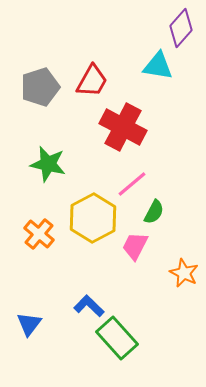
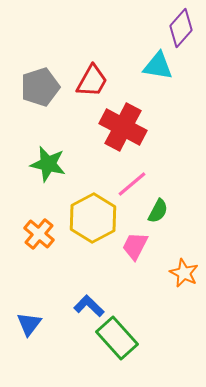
green semicircle: moved 4 px right, 1 px up
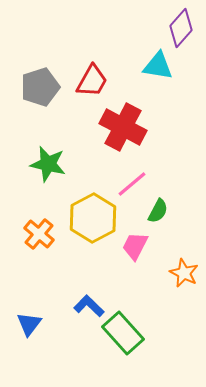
green rectangle: moved 6 px right, 5 px up
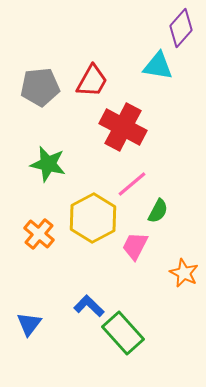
gray pentagon: rotated 12 degrees clockwise
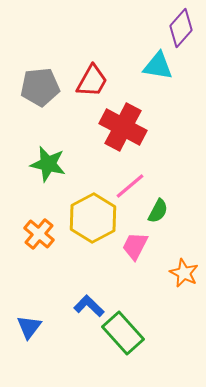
pink line: moved 2 px left, 2 px down
blue triangle: moved 3 px down
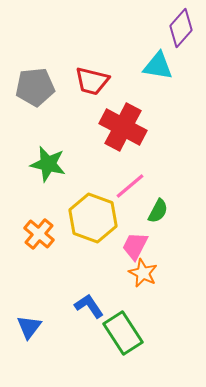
red trapezoid: rotated 75 degrees clockwise
gray pentagon: moved 5 px left
yellow hexagon: rotated 12 degrees counterclockwise
orange star: moved 41 px left
blue L-shape: rotated 12 degrees clockwise
green rectangle: rotated 9 degrees clockwise
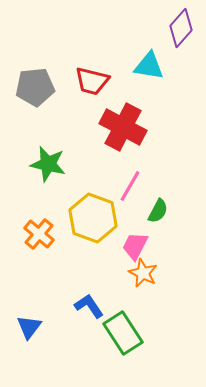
cyan triangle: moved 9 px left
pink line: rotated 20 degrees counterclockwise
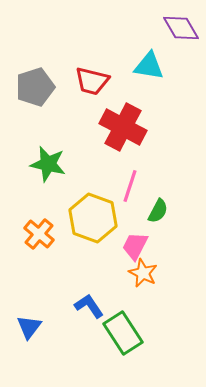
purple diamond: rotated 72 degrees counterclockwise
gray pentagon: rotated 12 degrees counterclockwise
pink line: rotated 12 degrees counterclockwise
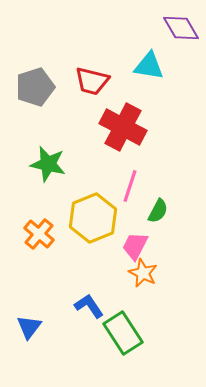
yellow hexagon: rotated 18 degrees clockwise
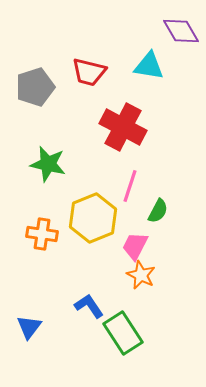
purple diamond: moved 3 px down
red trapezoid: moved 3 px left, 9 px up
orange cross: moved 3 px right; rotated 32 degrees counterclockwise
orange star: moved 2 px left, 2 px down
